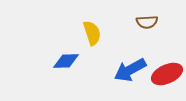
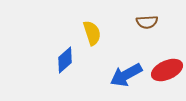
blue diamond: moved 1 px left, 1 px up; rotated 40 degrees counterclockwise
blue arrow: moved 4 px left, 5 px down
red ellipse: moved 4 px up
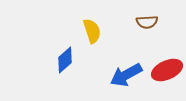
yellow semicircle: moved 2 px up
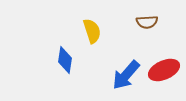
blue diamond: rotated 40 degrees counterclockwise
red ellipse: moved 3 px left
blue arrow: rotated 20 degrees counterclockwise
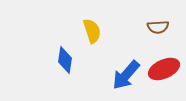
brown semicircle: moved 11 px right, 5 px down
red ellipse: moved 1 px up
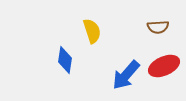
red ellipse: moved 3 px up
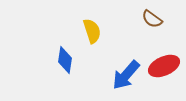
brown semicircle: moved 6 px left, 8 px up; rotated 40 degrees clockwise
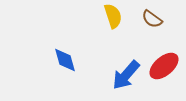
yellow semicircle: moved 21 px right, 15 px up
blue diamond: rotated 24 degrees counterclockwise
red ellipse: rotated 16 degrees counterclockwise
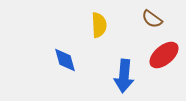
yellow semicircle: moved 14 px left, 9 px down; rotated 15 degrees clockwise
red ellipse: moved 11 px up
blue arrow: moved 2 px left, 1 px down; rotated 36 degrees counterclockwise
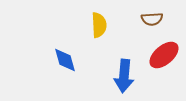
brown semicircle: rotated 40 degrees counterclockwise
